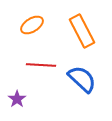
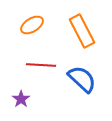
purple star: moved 4 px right
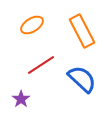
red line: rotated 36 degrees counterclockwise
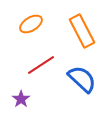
orange ellipse: moved 1 px left, 1 px up
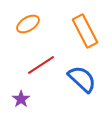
orange ellipse: moved 3 px left
orange rectangle: moved 3 px right
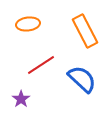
orange ellipse: rotated 25 degrees clockwise
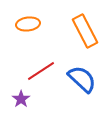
red line: moved 6 px down
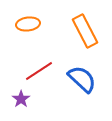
red line: moved 2 px left
